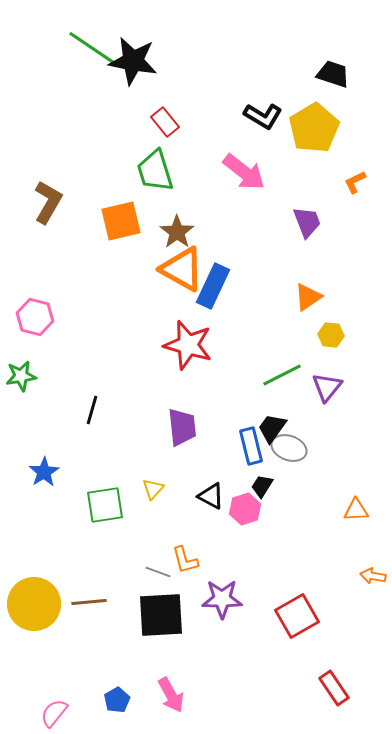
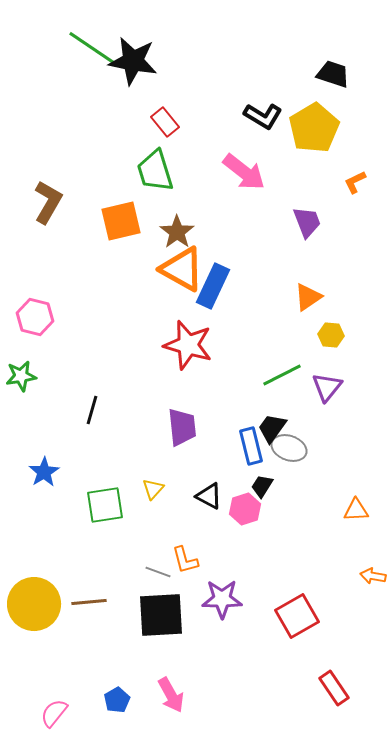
black triangle at (211, 496): moved 2 px left
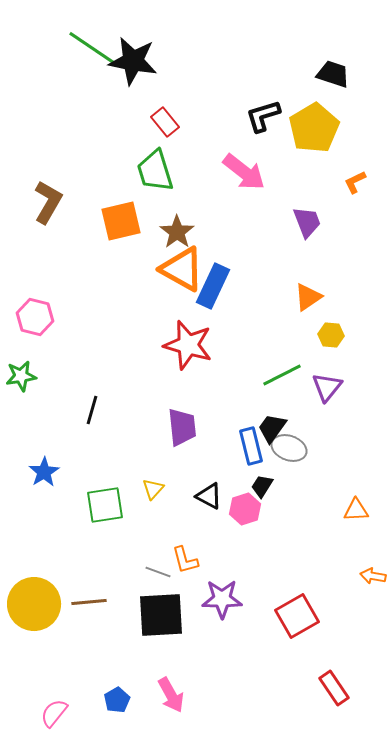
black L-shape at (263, 116): rotated 132 degrees clockwise
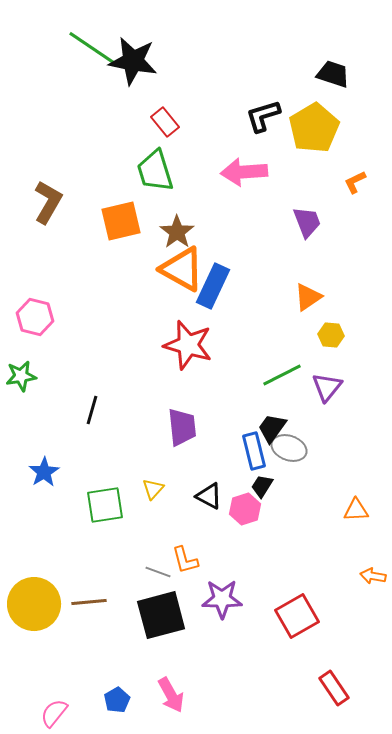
pink arrow at (244, 172): rotated 138 degrees clockwise
blue rectangle at (251, 446): moved 3 px right, 5 px down
black square at (161, 615): rotated 12 degrees counterclockwise
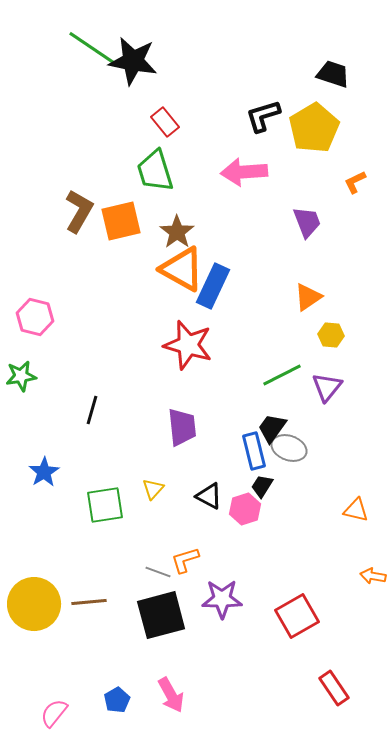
brown L-shape at (48, 202): moved 31 px right, 9 px down
orange triangle at (356, 510): rotated 16 degrees clockwise
orange L-shape at (185, 560): rotated 88 degrees clockwise
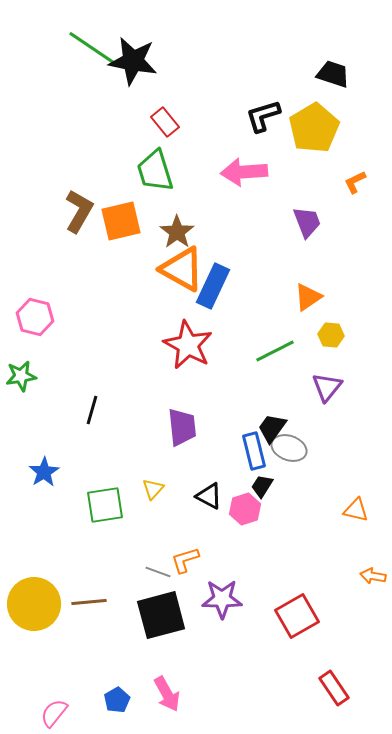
red star at (188, 345): rotated 12 degrees clockwise
green line at (282, 375): moved 7 px left, 24 px up
pink arrow at (171, 695): moved 4 px left, 1 px up
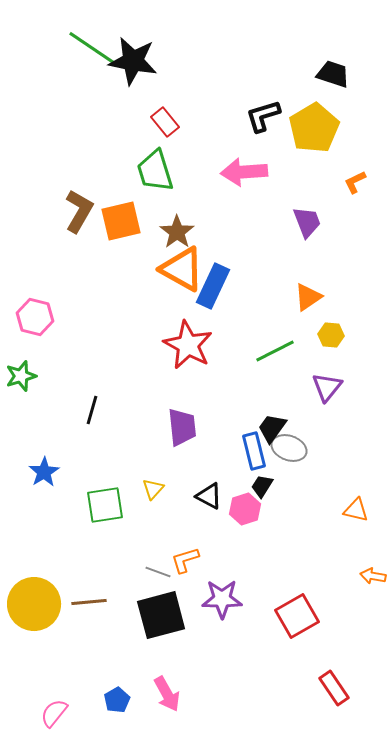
green star at (21, 376): rotated 8 degrees counterclockwise
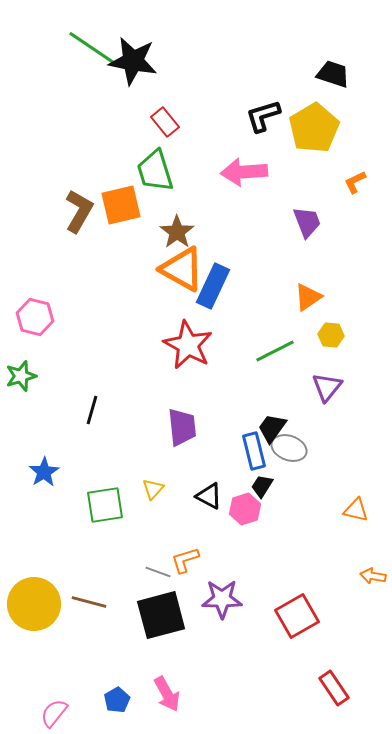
orange square at (121, 221): moved 16 px up
brown line at (89, 602): rotated 20 degrees clockwise
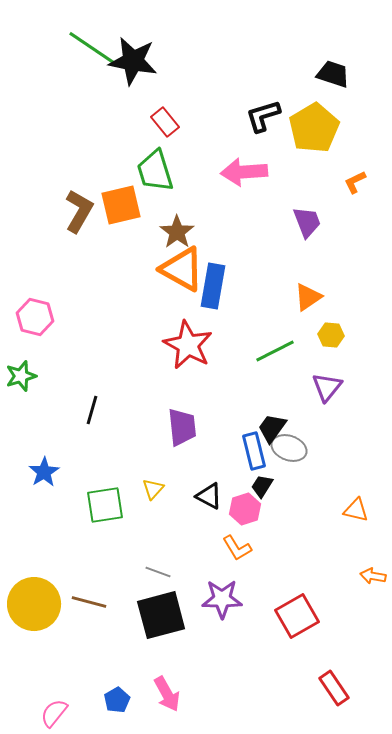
blue rectangle at (213, 286): rotated 15 degrees counterclockwise
orange L-shape at (185, 560): moved 52 px right, 12 px up; rotated 104 degrees counterclockwise
